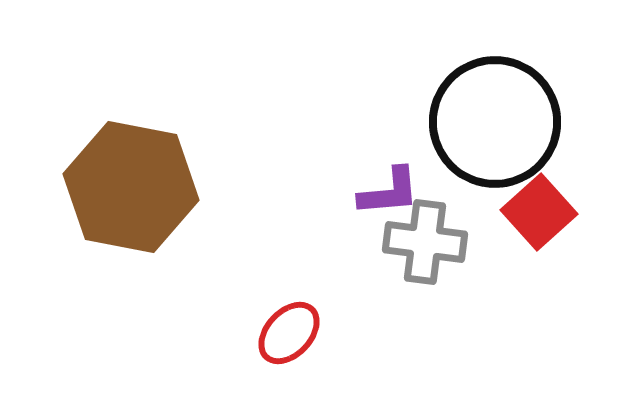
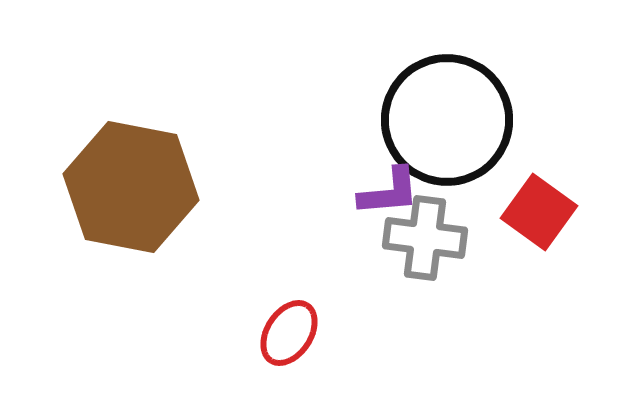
black circle: moved 48 px left, 2 px up
red square: rotated 12 degrees counterclockwise
gray cross: moved 4 px up
red ellipse: rotated 10 degrees counterclockwise
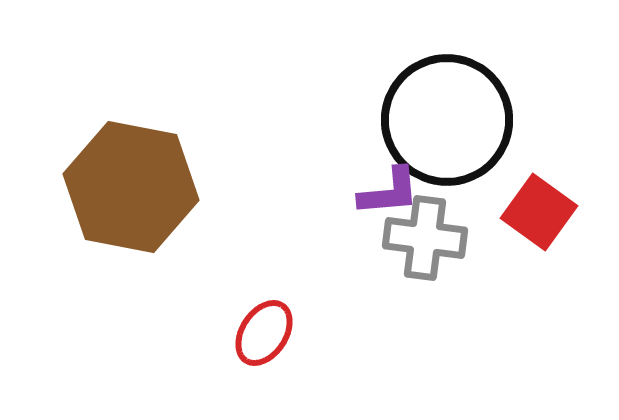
red ellipse: moved 25 px left
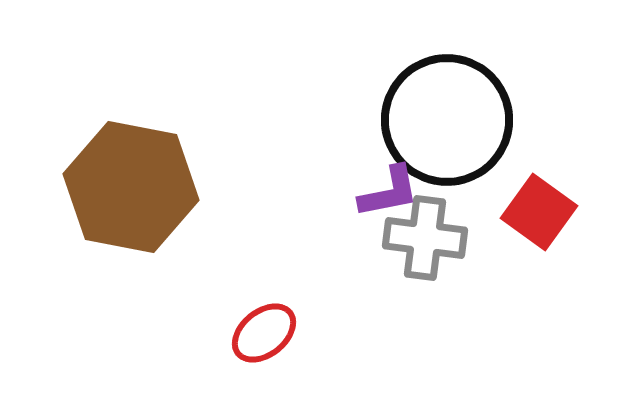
purple L-shape: rotated 6 degrees counterclockwise
red ellipse: rotated 18 degrees clockwise
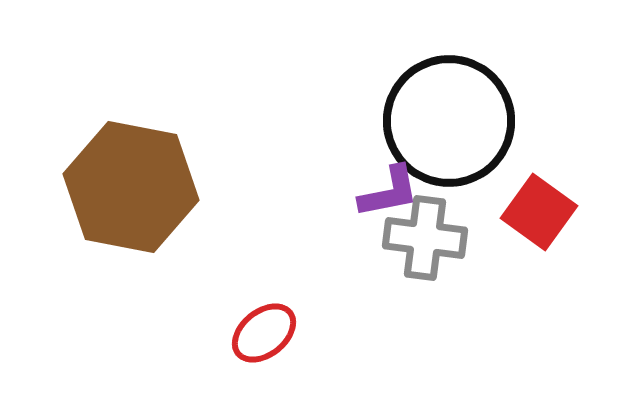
black circle: moved 2 px right, 1 px down
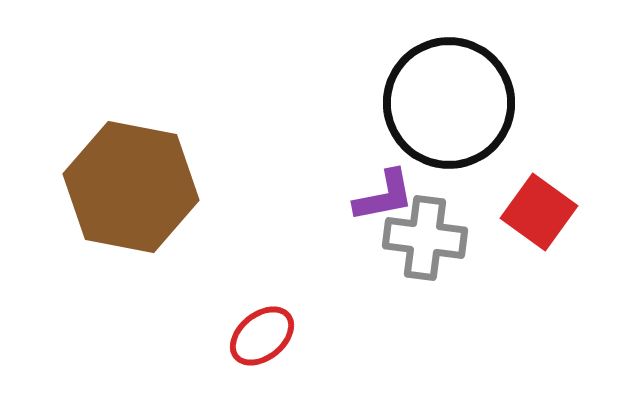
black circle: moved 18 px up
purple L-shape: moved 5 px left, 4 px down
red ellipse: moved 2 px left, 3 px down
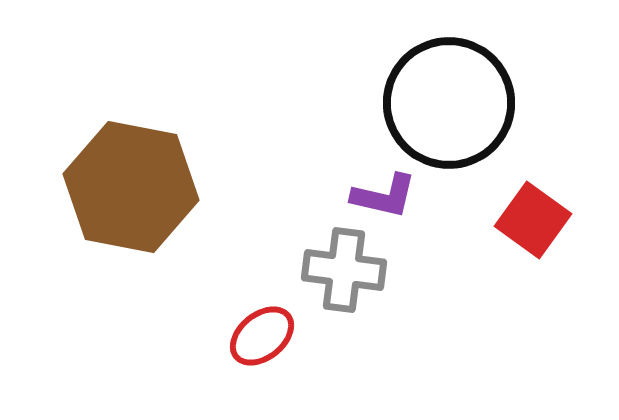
purple L-shape: rotated 24 degrees clockwise
red square: moved 6 px left, 8 px down
gray cross: moved 81 px left, 32 px down
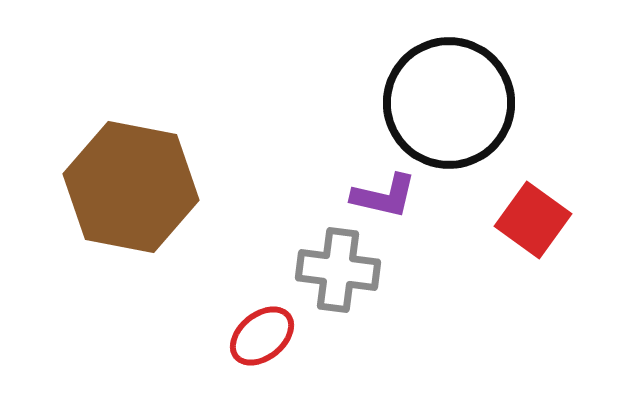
gray cross: moved 6 px left
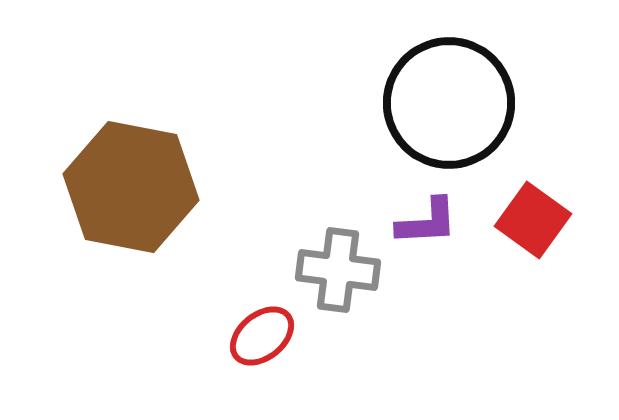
purple L-shape: moved 43 px right, 26 px down; rotated 16 degrees counterclockwise
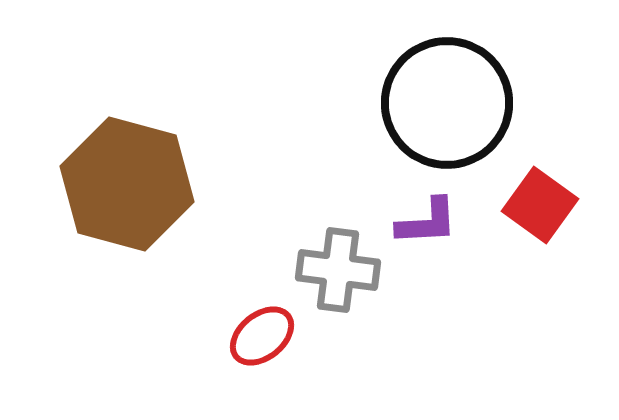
black circle: moved 2 px left
brown hexagon: moved 4 px left, 3 px up; rotated 4 degrees clockwise
red square: moved 7 px right, 15 px up
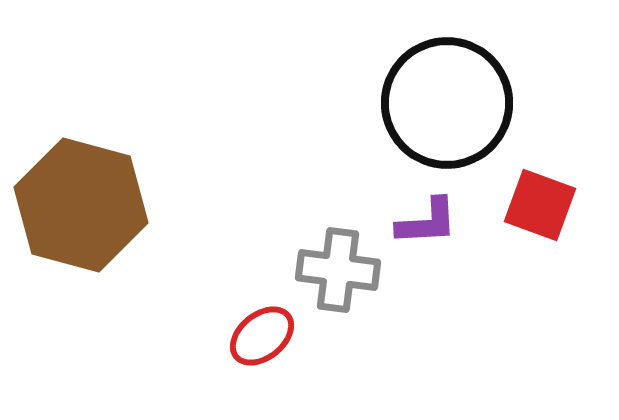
brown hexagon: moved 46 px left, 21 px down
red square: rotated 16 degrees counterclockwise
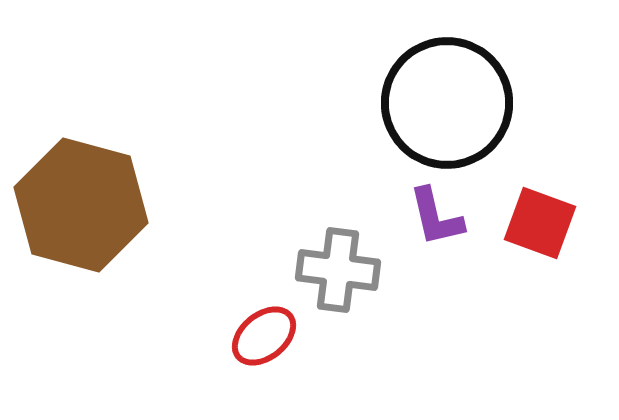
red square: moved 18 px down
purple L-shape: moved 9 px right, 5 px up; rotated 80 degrees clockwise
red ellipse: moved 2 px right
